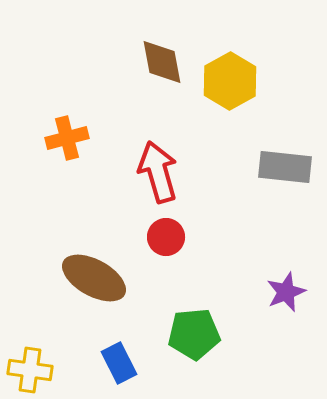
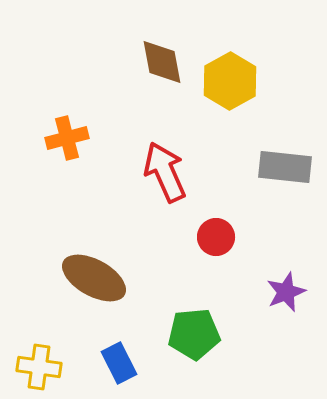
red arrow: moved 7 px right; rotated 8 degrees counterclockwise
red circle: moved 50 px right
yellow cross: moved 9 px right, 3 px up
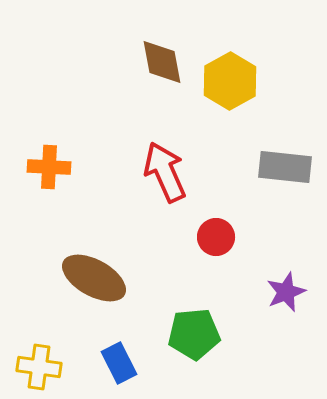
orange cross: moved 18 px left, 29 px down; rotated 18 degrees clockwise
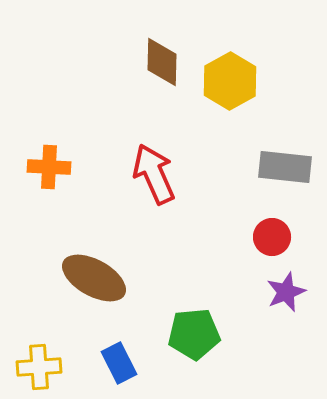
brown diamond: rotated 12 degrees clockwise
red arrow: moved 11 px left, 2 px down
red circle: moved 56 px right
yellow cross: rotated 12 degrees counterclockwise
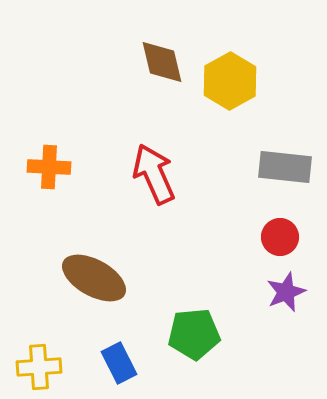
brown diamond: rotated 15 degrees counterclockwise
red circle: moved 8 px right
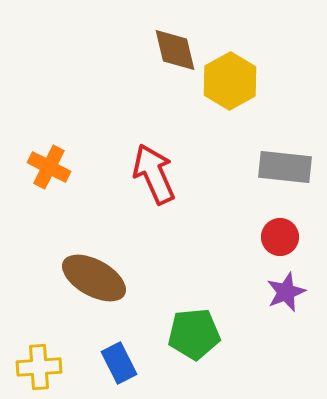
brown diamond: moved 13 px right, 12 px up
orange cross: rotated 24 degrees clockwise
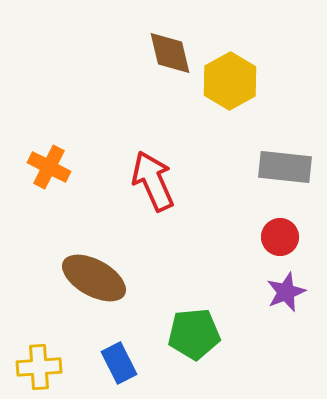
brown diamond: moved 5 px left, 3 px down
red arrow: moved 1 px left, 7 px down
